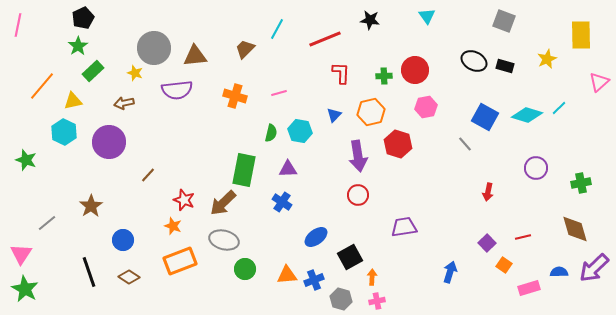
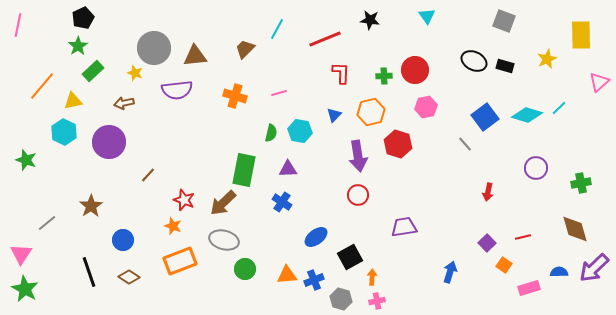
blue square at (485, 117): rotated 24 degrees clockwise
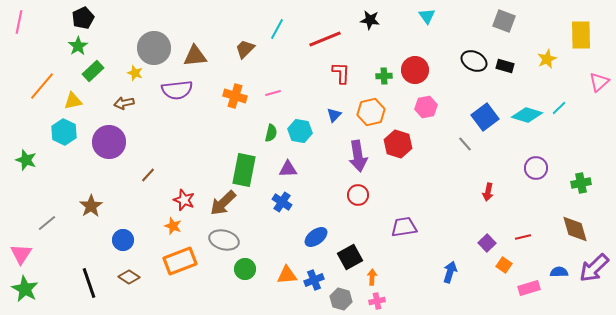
pink line at (18, 25): moved 1 px right, 3 px up
pink line at (279, 93): moved 6 px left
black line at (89, 272): moved 11 px down
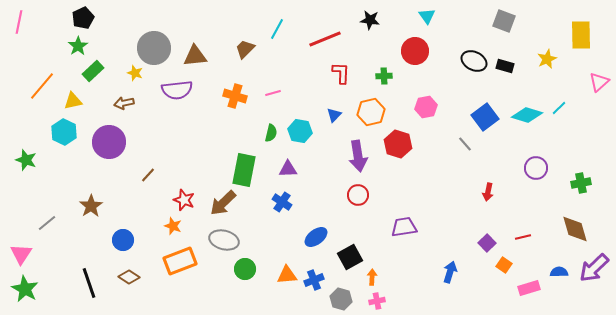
red circle at (415, 70): moved 19 px up
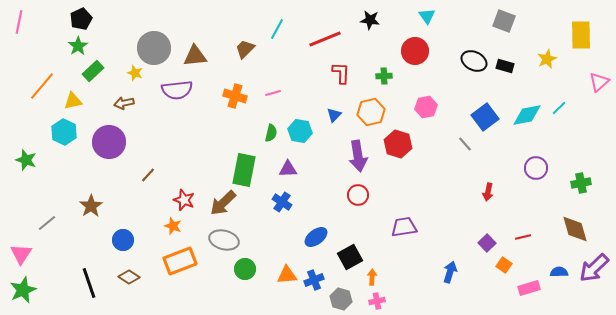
black pentagon at (83, 18): moved 2 px left, 1 px down
cyan diamond at (527, 115): rotated 28 degrees counterclockwise
green star at (25, 289): moved 2 px left, 1 px down; rotated 20 degrees clockwise
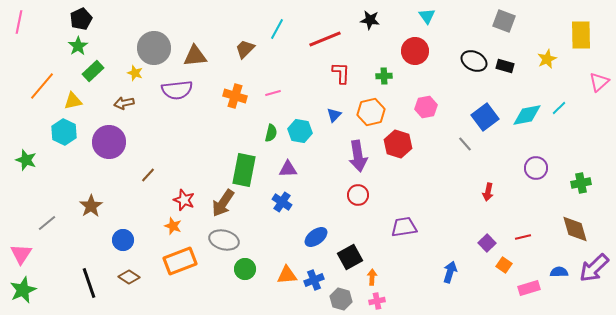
brown arrow at (223, 203): rotated 12 degrees counterclockwise
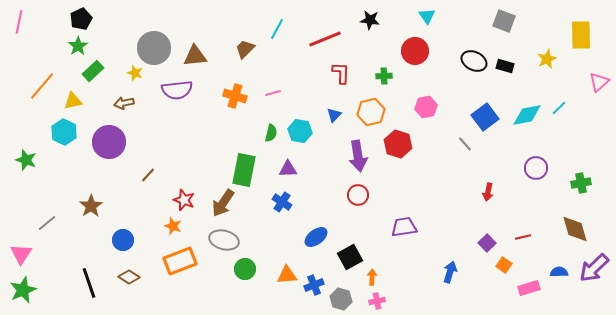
blue cross at (314, 280): moved 5 px down
